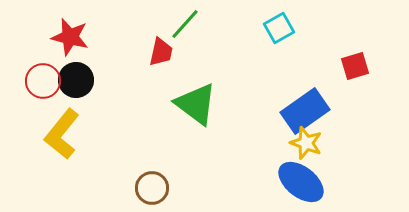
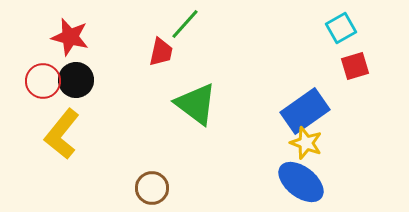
cyan square: moved 62 px right
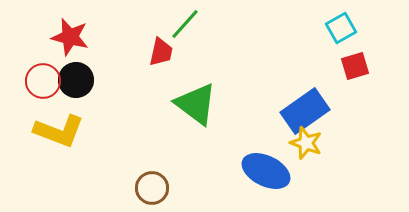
yellow L-shape: moved 3 px left, 3 px up; rotated 108 degrees counterclockwise
blue ellipse: moved 35 px left, 11 px up; rotated 12 degrees counterclockwise
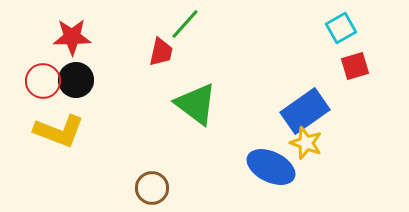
red star: moved 2 px right; rotated 15 degrees counterclockwise
blue ellipse: moved 5 px right, 4 px up
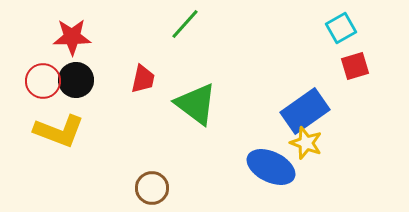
red trapezoid: moved 18 px left, 27 px down
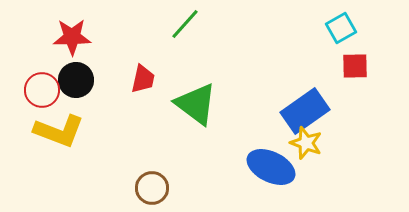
red square: rotated 16 degrees clockwise
red circle: moved 1 px left, 9 px down
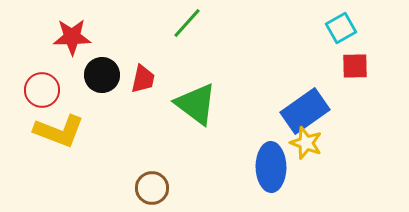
green line: moved 2 px right, 1 px up
black circle: moved 26 px right, 5 px up
blue ellipse: rotated 63 degrees clockwise
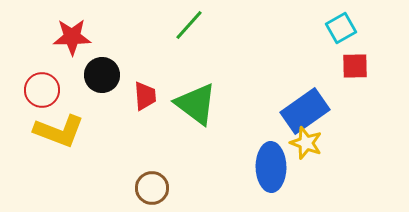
green line: moved 2 px right, 2 px down
red trapezoid: moved 2 px right, 17 px down; rotated 16 degrees counterclockwise
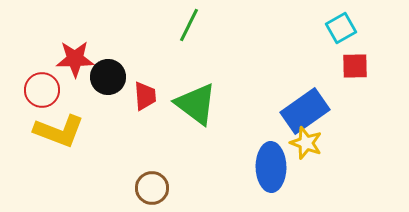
green line: rotated 16 degrees counterclockwise
red star: moved 3 px right, 22 px down
black circle: moved 6 px right, 2 px down
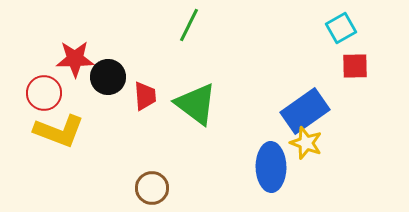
red circle: moved 2 px right, 3 px down
